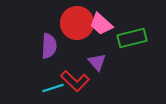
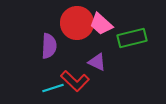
purple triangle: rotated 24 degrees counterclockwise
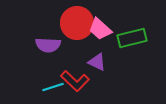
pink trapezoid: moved 1 px left, 5 px down
purple semicircle: moved 1 px left, 1 px up; rotated 90 degrees clockwise
cyan line: moved 1 px up
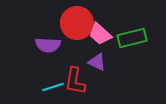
pink trapezoid: moved 5 px down
red L-shape: rotated 56 degrees clockwise
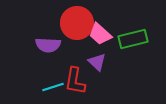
green rectangle: moved 1 px right, 1 px down
purple triangle: rotated 18 degrees clockwise
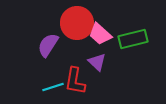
purple semicircle: rotated 120 degrees clockwise
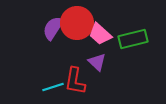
purple semicircle: moved 5 px right, 17 px up
